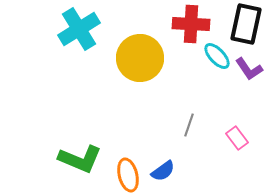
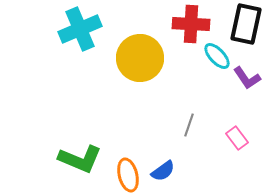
cyan cross: moved 1 px right; rotated 9 degrees clockwise
purple L-shape: moved 2 px left, 9 px down
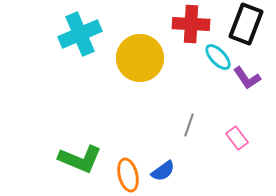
black rectangle: rotated 9 degrees clockwise
cyan cross: moved 5 px down
cyan ellipse: moved 1 px right, 1 px down
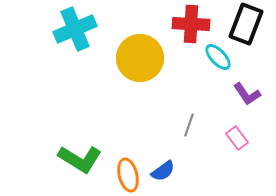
cyan cross: moved 5 px left, 5 px up
purple L-shape: moved 16 px down
green L-shape: rotated 9 degrees clockwise
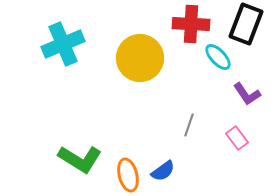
cyan cross: moved 12 px left, 15 px down
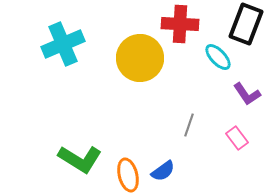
red cross: moved 11 px left
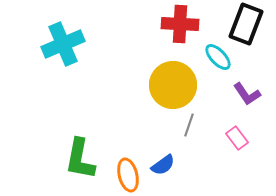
yellow circle: moved 33 px right, 27 px down
green L-shape: rotated 69 degrees clockwise
blue semicircle: moved 6 px up
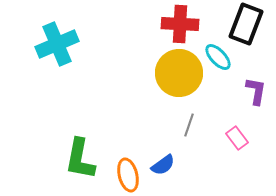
cyan cross: moved 6 px left
yellow circle: moved 6 px right, 12 px up
purple L-shape: moved 9 px right, 3 px up; rotated 136 degrees counterclockwise
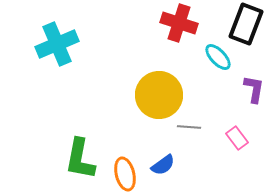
red cross: moved 1 px left, 1 px up; rotated 15 degrees clockwise
yellow circle: moved 20 px left, 22 px down
purple L-shape: moved 2 px left, 2 px up
gray line: moved 2 px down; rotated 75 degrees clockwise
orange ellipse: moved 3 px left, 1 px up
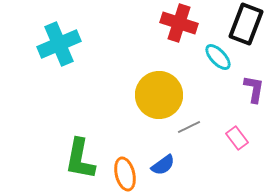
cyan cross: moved 2 px right
gray line: rotated 30 degrees counterclockwise
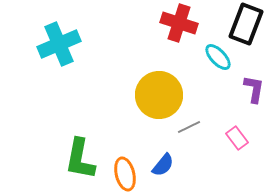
blue semicircle: rotated 15 degrees counterclockwise
